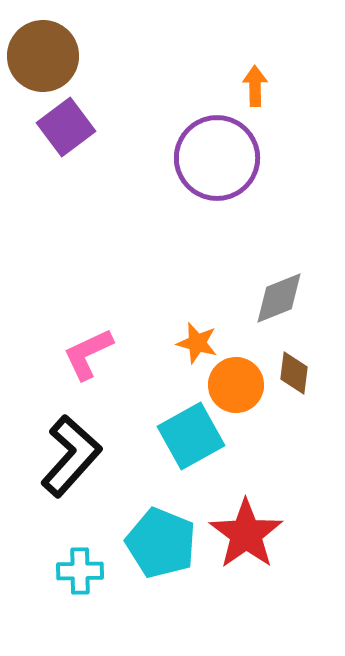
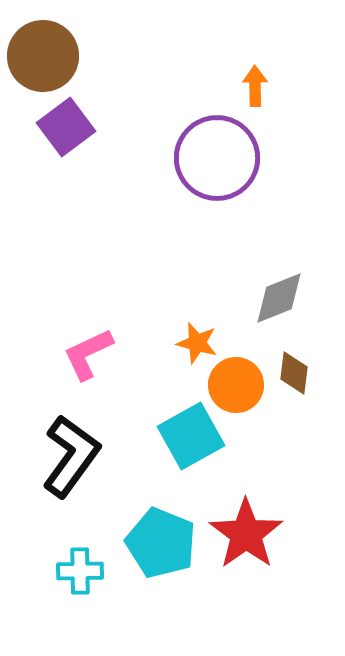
black L-shape: rotated 6 degrees counterclockwise
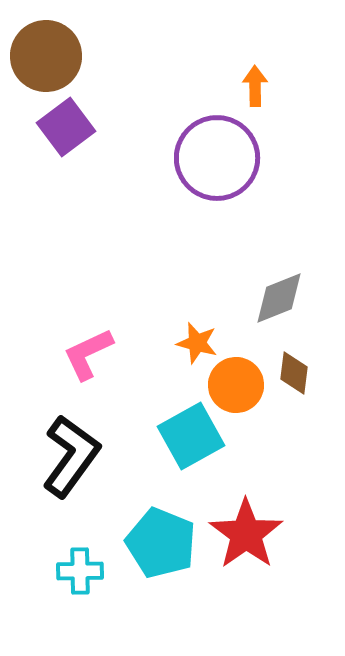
brown circle: moved 3 px right
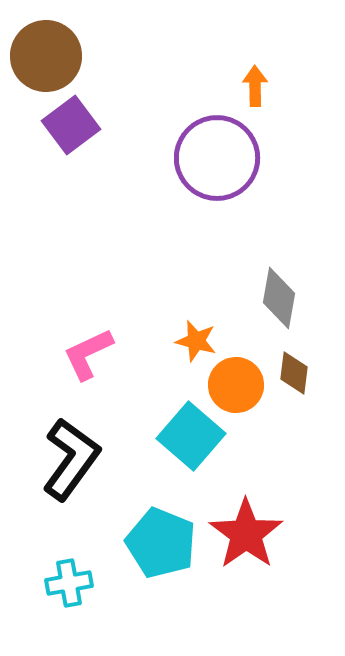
purple square: moved 5 px right, 2 px up
gray diamond: rotated 58 degrees counterclockwise
orange star: moved 1 px left, 2 px up
cyan square: rotated 20 degrees counterclockwise
black L-shape: moved 3 px down
cyan cross: moved 11 px left, 12 px down; rotated 9 degrees counterclockwise
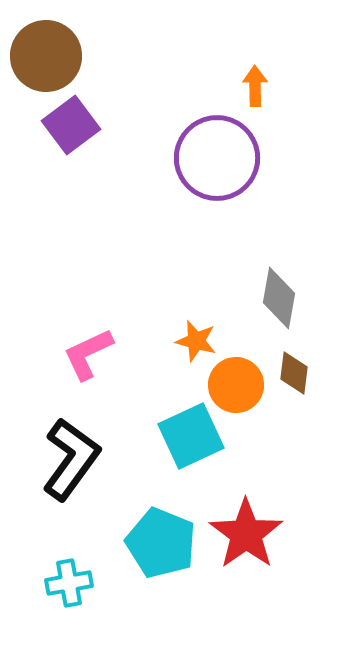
cyan square: rotated 24 degrees clockwise
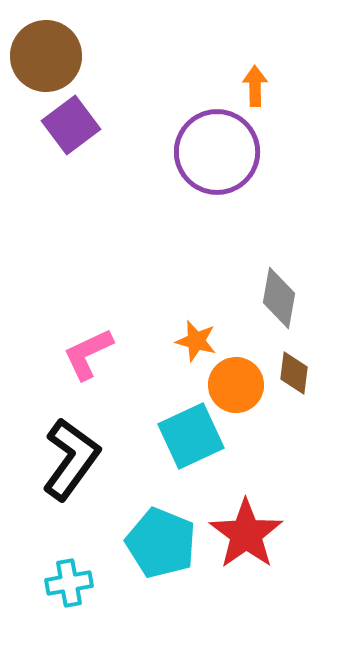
purple circle: moved 6 px up
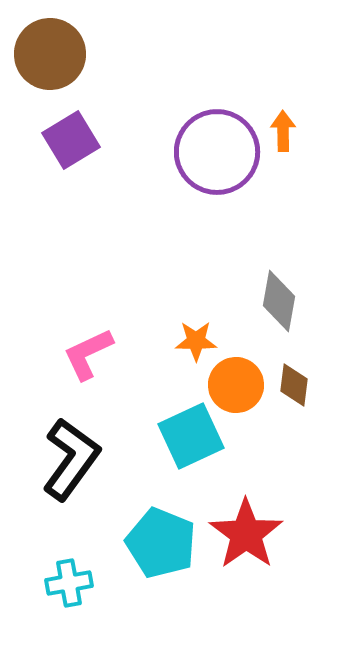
brown circle: moved 4 px right, 2 px up
orange arrow: moved 28 px right, 45 px down
purple square: moved 15 px down; rotated 6 degrees clockwise
gray diamond: moved 3 px down
orange star: rotated 15 degrees counterclockwise
brown diamond: moved 12 px down
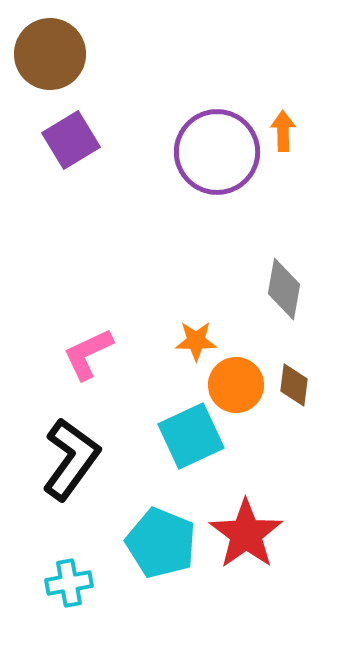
gray diamond: moved 5 px right, 12 px up
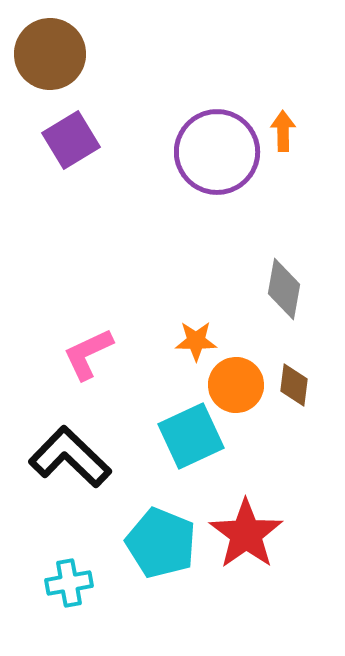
black L-shape: moved 1 px left, 2 px up; rotated 82 degrees counterclockwise
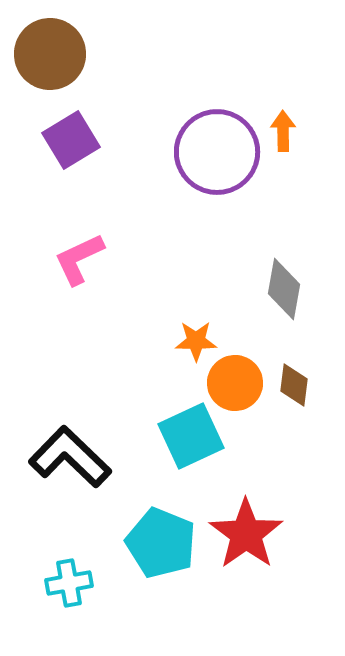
pink L-shape: moved 9 px left, 95 px up
orange circle: moved 1 px left, 2 px up
